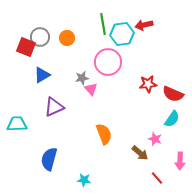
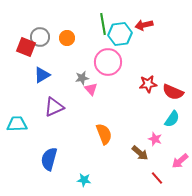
cyan hexagon: moved 2 px left
red semicircle: moved 2 px up
pink arrow: rotated 48 degrees clockwise
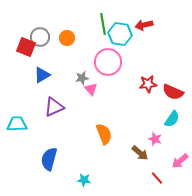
cyan hexagon: rotated 15 degrees clockwise
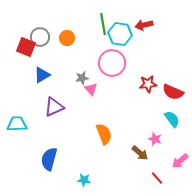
pink circle: moved 4 px right, 1 px down
cyan semicircle: rotated 72 degrees counterclockwise
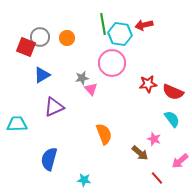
pink star: moved 1 px left
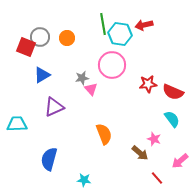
pink circle: moved 2 px down
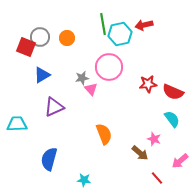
cyan hexagon: rotated 20 degrees counterclockwise
pink circle: moved 3 px left, 2 px down
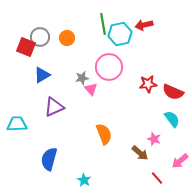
cyan star: rotated 24 degrees clockwise
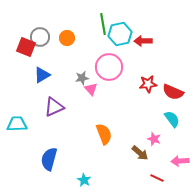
red arrow: moved 1 px left, 16 px down; rotated 12 degrees clockwise
pink arrow: rotated 36 degrees clockwise
red line: rotated 24 degrees counterclockwise
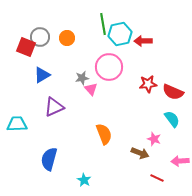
brown arrow: rotated 18 degrees counterclockwise
